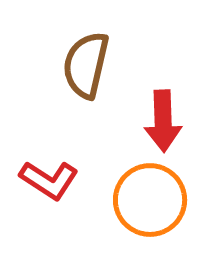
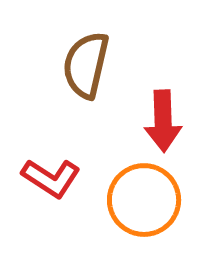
red L-shape: moved 2 px right, 2 px up
orange circle: moved 6 px left
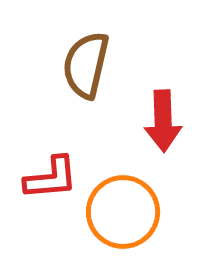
red L-shape: rotated 38 degrees counterclockwise
orange circle: moved 21 px left, 12 px down
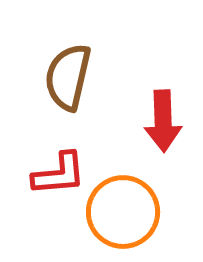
brown semicircle: moved 18 px left, 12 px down
red L-shape: moved 8 px right, 4 px up
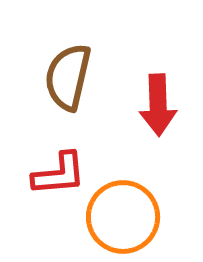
red arrow: moved 5 px left, 16 px up
orange circle: moved 5 px down
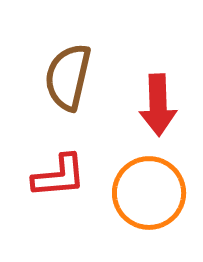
red L-shape: moved 2 px down
orange circle: moved 26 px right, 24 px up
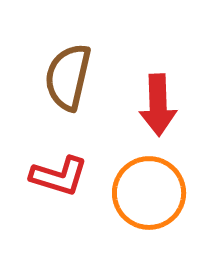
red L-shape: rotated 22 degrees clockwise
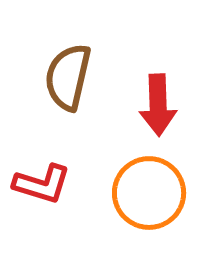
red L-shape: moved 17 px left, 8 px down
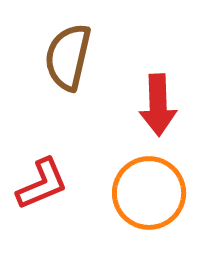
brown semicircle: moved 20 px up
red L-shape: rotated 40 degrees counterclockwise
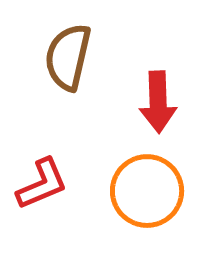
red arrow: moved 3 px up
orange circle: moved 2 px left, 2 px up
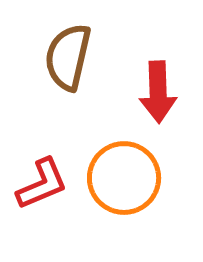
red arrow: moved 10 px up
orange circle: moved 23 px left, 13 px up
